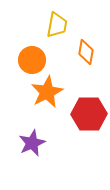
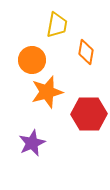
orange star: rotated 12 degrees clockwise
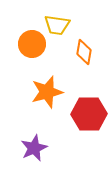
yellow trapezoid: rotated 88 degrees clockwise
orange diamond: moved 2 px left
orange circle: moved 16 px up
purple star: moved 2 px right, 5 px down
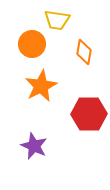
yellow trapezoid: moved 5 px up
orange star: moved 6 px left, 6 px up; rotated 12 degrees counterclockwise
purple star: moved 2 px up; rotated 24 degrees counterclockwise
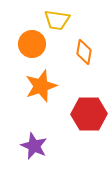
orange star: rotated 8 degrees clockwise
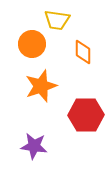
orange diamond: moved 1 px left; rotated 10 degrees counterclockwise
red hexagon: moved 3 px left, 1 px down
purple star: rotated 16 degrees counterclockwise
